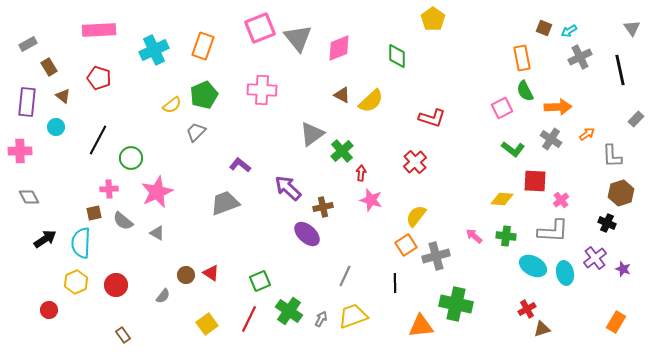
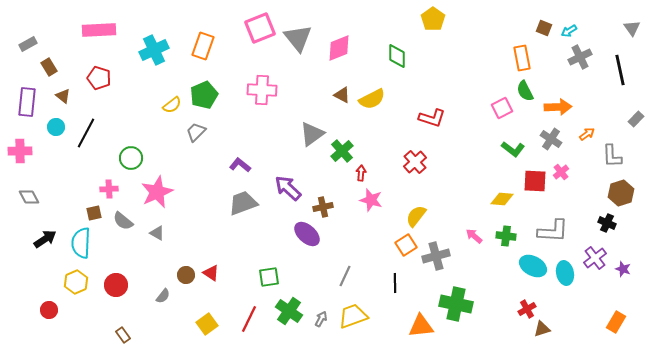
yellow semicircle at (371, 101): moved 1 px right, 2 px up; rotated 16 degrees clockwise
black line at (98, 140): moved 12 px left, 7 px up
pink cross at (561, 200): moved 28 px up
gray trapezoid at (225, 203): moved 18 px right
green square at (260, 281): moved 9 px right, 4 px up; rotated 15 degrees clockwise
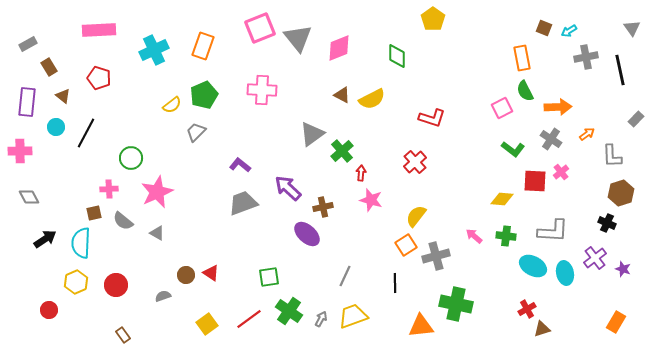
gray cross at (580, 57): moved 6 px right; rotated 15 degrees clockwise
gray semicircle at (163, 296): rotated 147 degrees counterclockwise
red line at (249, 319): rotated 28 degrees clockwise
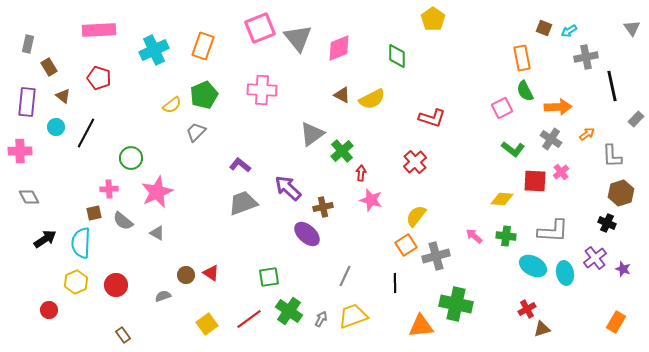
gray rectangle at (28, 44): rotated 48 degrees counterclockwise
black line at (620, 70): moved 8 px left, 16 px down
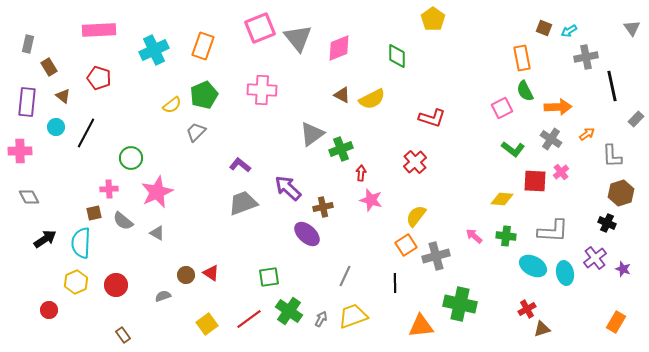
green cross at (342, 151): moved 1 px left, 2 px up; rotated 20 degrees clockwise
green cross at (456, 304): moved 4 px right
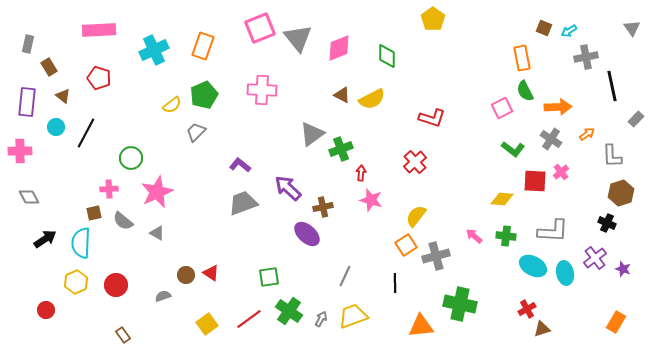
green diamond at (397, 56): moved 10 px left
red circle at (49, 310): moved 3 px left
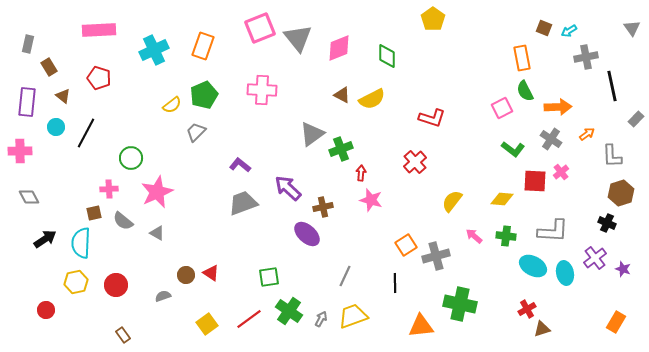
yellow semicircle at (416, 216): moved 36 px right, 15 px up
yellow hexagon at (76, 282): rotated 10 degrees clockwise
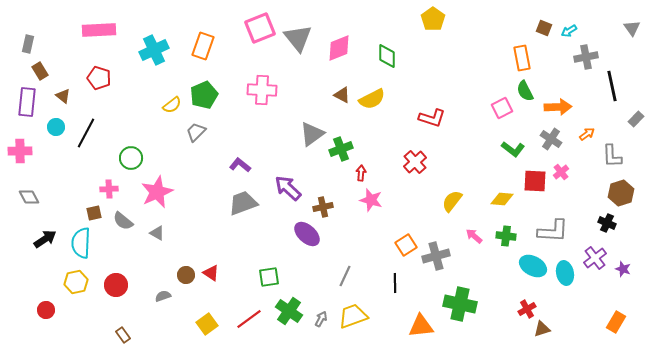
brown rectangle at (49, 67): moved 9 px left, 4 px down
